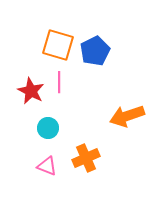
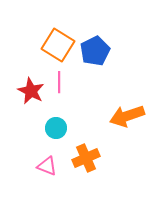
orange square: rotated 16 degrees clockwise
cyan circle: moved 8 px right
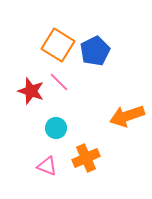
pink line: rotated 45 degrees counterclockwise
red star: rotated 8 degrees counterclockwise
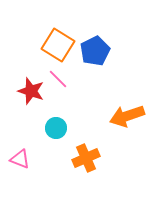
pink line: moved 1 px left, 3 px up
pink triangle: moved 27 px left, 7 px up
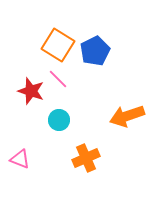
cyan circle: moved 3 px right, 8 px up
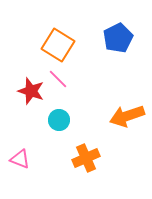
blue pentagon: moved 23 px right, 13 px up
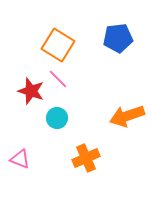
blue pentagon: rotated 20 degrees clockwise
cyan circle: moved 2 px left, 2 px up
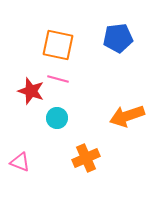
orange square: rotated 20 degrees counterclockwise
pink line: rotated 30 degrees counterclockwise
pink triangle: moved 3 px down
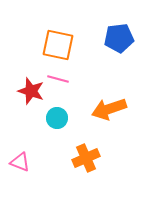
blue pentagon: moved 1 px right
orange arrow: moved 18 px left, 7 px up
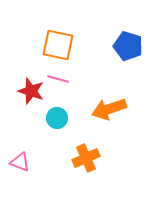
blue pentagon: moved 9 px right, 8 px down; rotated 24 degrees clockwise
